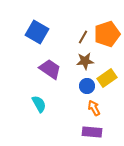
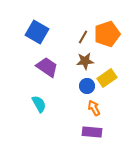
purple trapezoid: moved 3 px left, 2 px up
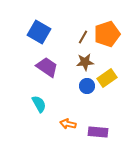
blue square: moved 2 px right
brown star: moved 1 px down
orange arrow: moved 26 px left, 16 px down; rotated 49 degrees counterclockwise
purple rectangle: moved 6 px right
